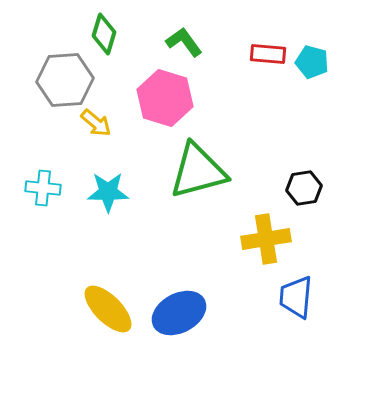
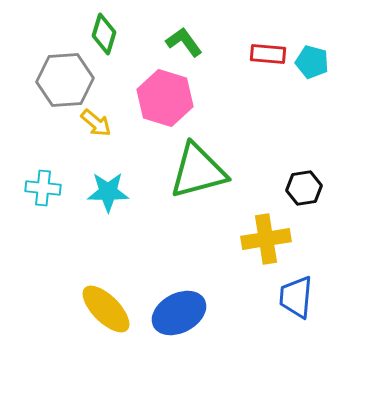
yellow ellipse: moved 2 px left
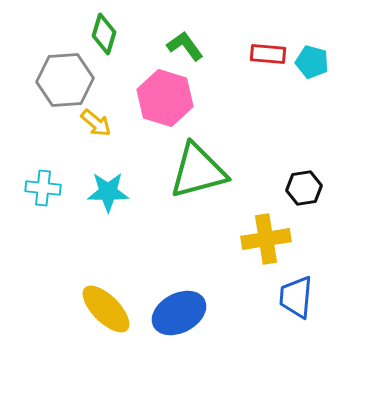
green L-shape: moved 1 px right, 4 px down
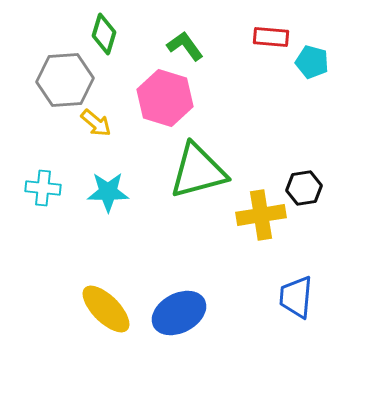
red rectangle: moved 3 px right, 17 px up
yellow cross: moved 5 px left, 24 px up
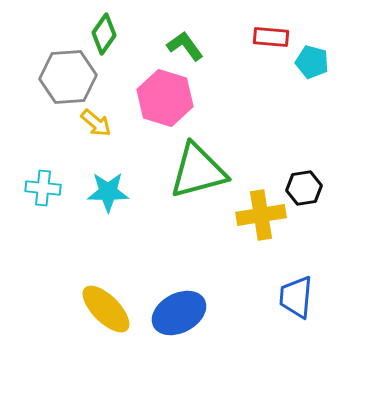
green diamond: rotated 18 degrees clockwise
gray hexagon: moved 3 px right, 3 px up
